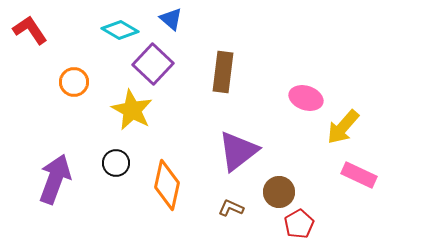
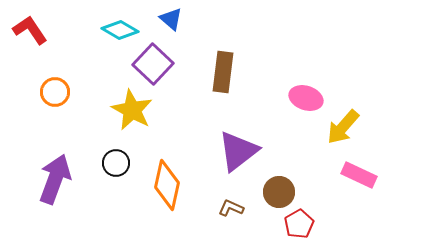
orange circle: moved 19 px left, 10 px down
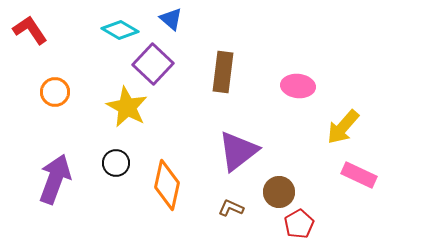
pink ellipse: moved 8 px left, 12 px up; rotated 12 degrees counterclockwise
yellow star: moved 5 px left, 3 px up
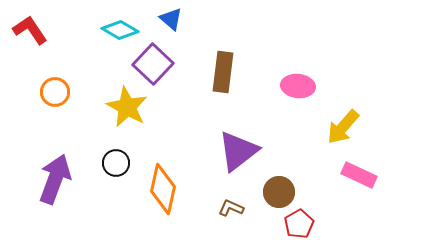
orange diamond: moved 4 px left, 4 px down
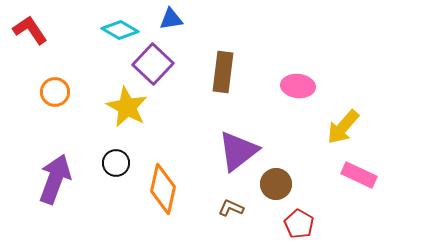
blue triangle: rotated 50 degrees counterclockwise
brown circle: moved 3 px left, 8 px up
red pentagon: rotated 12 degrees counterclockwise
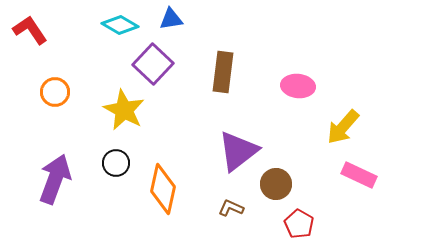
cyan diamond: moved 5 px up
yellow star: moved 3 px left, 3 px down
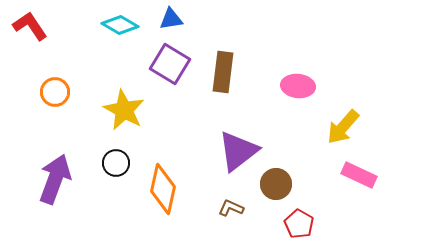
red L-shape: moved 4 px up
purple square: moved 17 px right; rotated 12 degrees counterclockwise
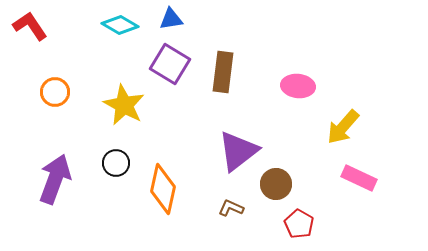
yellow star: moved 5 px up
pink rectangle: moved 3 px down
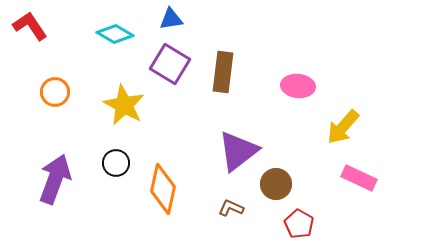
cyan diamond: moved 5 px left, 9 px down
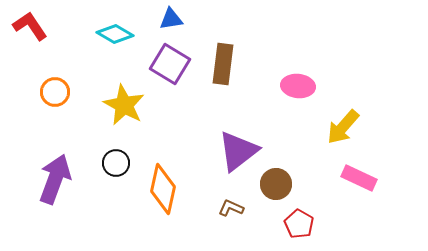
brown rectangle: moved 8 px up
